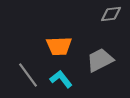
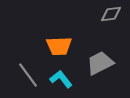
gray trapezoid: moved 3 px down
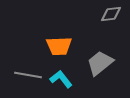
gray trapezoid: rotated 12 degrees counterclockwise
gray line: rotated 44 degrees counterclockwise
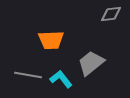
orange trapezoid: moved 8 px left, 6 px up
gray trapezoid: moved 9 px left
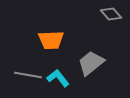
gray diamond: rotated 55 degrees clockwise
cyan L-shape: moved 3 px left, 1 px up
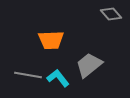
gray trapezoid: moved 2 px left, 2 px down
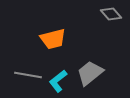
orange trapezoid: moved 2 px right, 1 px up; rotated 12 degrees counterclockwise
gray trapezoid: moved 1 px right, 8 px down
cyan L-shape: moved 3 px down; rotated 90 degrees counterclockwise
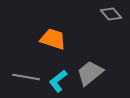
orange trapezoid: rotated 148 degrees counterclockwise
gray line: moved 2 px left, 2 px down
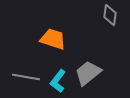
gray diamond: moved 1 px left, 1 px down; rotated 50 degrees clockwise
gray trapezoid: moved 2 px left
cyan L-shape: rotated 15 degrees counterclockwise
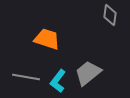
orange trapezoid: moved 6 px left
